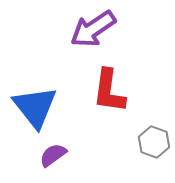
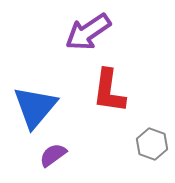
purple arrow: moved 5 px left, 3 px down
blue triangle: rotated 18 degrees clockwise
gray hexagon: moved 2 px left, 2 px down
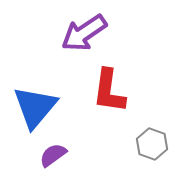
purple arrow: moved 4 px left, 1 px down
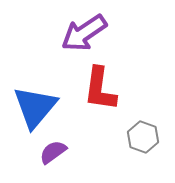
red L-shape: moved 9 px left, 2 px up
gray hexagon: moved 9 px left, 7 px up
purple semicircle: moved 3 px up
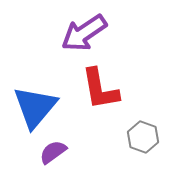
red L-shape: rotated 18 degrees counterclockwise
